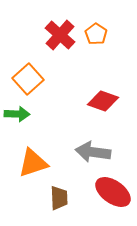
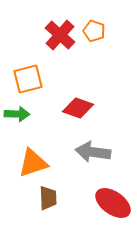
orange pentagon: moved 2 px left, 3 px up; rotated 15 degrees counterclockwise
orange square: rotated 28 degrees clockwise
red diamond: moved 25 px left, 7 px down
red ellipse: moved 11 px down
brown trapezoid: moved 11 px left
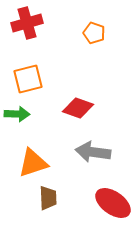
orange pentagon: moved 2 px down
red cross: moved 33 px left, 12 px up; rotated 32 degrees clockwise
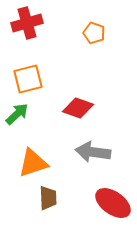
green arrow: rotated 45 degrees counterclockwise
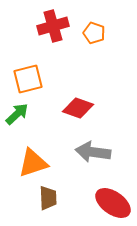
red cross: moved 26 px right, 3 px down
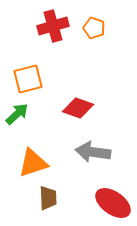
orange pentagon: moved 5 px up
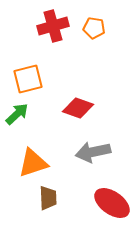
orange pentagon: rotated 10 degrees counterclockwise
gray arrow: rotated 20 degrees counterclockwise
red ellipse: moved 1 px left
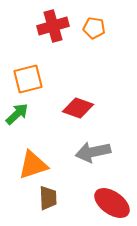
orange triangle: moved 2 px down
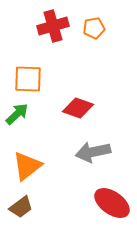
orange pentagon: rotated 20 degrees counterclockwise
orange square: rotated 16 degrees clockwise
orange triangle: moved 6 px left, 1 px down; rotated 20 degrees counterclockwise
brown trapezoid: moved 27 px left, 9 px down; rotated 55 degrees clockwise
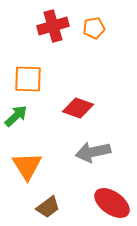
green arrow: moved 1 px left, 2 px down
orange triangle: rotated 24 degrees counterclockwise
brown trapezoid: moved 27 px right
